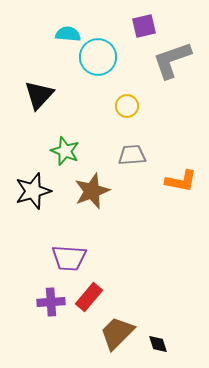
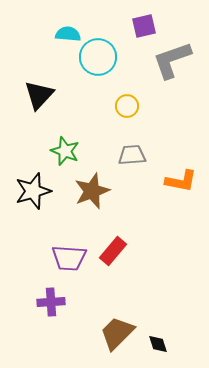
red rectangle: moved 24 px right, 46 px up
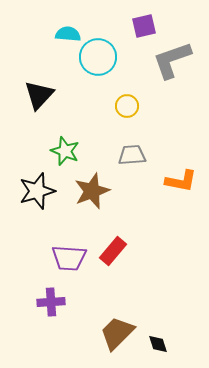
black star: moved 4 px right
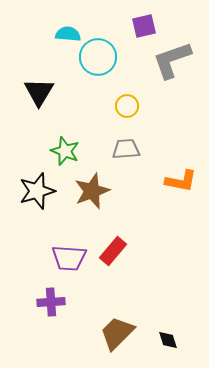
black triangle: moved 3 px up; rotated 12 degrees counterclockwise
gray trapezoid: moved 6 px left, 6 px up
black diamond: moved 10 px right, 4 px up
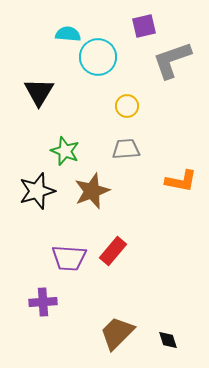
purple cross: moved 8 px left
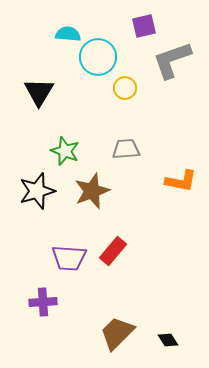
yellow circle: moved 2 px left, 18 px up
black diamond: rotated 15 degrees counterclockwise
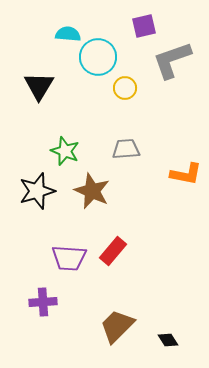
black triangle: moved 6 px up
orange L-shape: moved 5 px right, 7 px up
brown star: rotated 27 degrees counterclockwise
brown trapezoid: moved 7 px up
